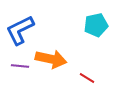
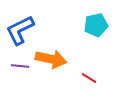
red line: moved 2 px right
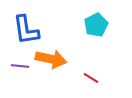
cyan pentagon: rotated 15 degrees counterclockwise
blue L-shape: moved 6 px right; rotated 72 degrees counterclockwise
red line: moved 2 px right
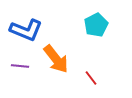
blue L-shape: rotated 60 degrees counterclockwise
orange arrow: moved 5 px right; rotated 40 degrees clockwise
red line: rotated 21 degrees clockwise
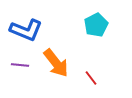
orange arrow: moved 4 px down
purple line: moved 1 px up
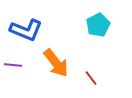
cyan pentagon: moved 2 px right
purple line: moved 7 px left
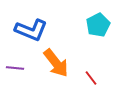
blue L-shape: moved 5 px right
purple line: moved 2 px right, 3 px down
